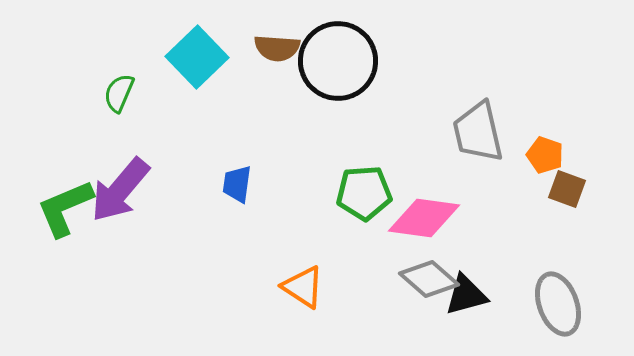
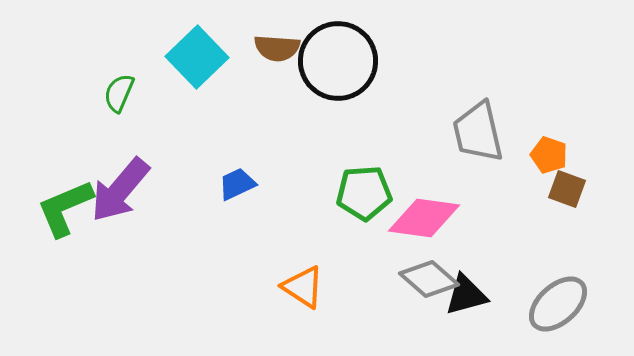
orange pentagon: moved 4 px right
blue trapezoid: rotated 57 degrees clockwise
gray ellipse: rotated 68 degrees clockwise
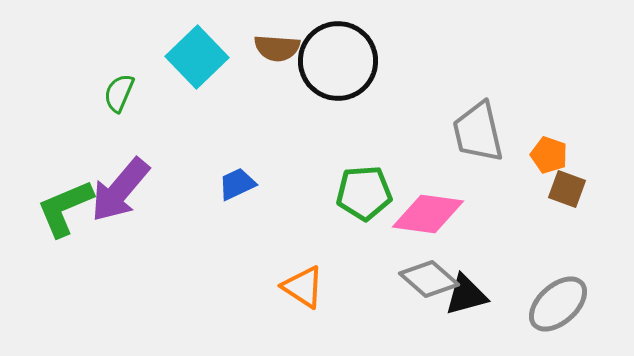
pink diamond: moved 4 px right, 4 px up
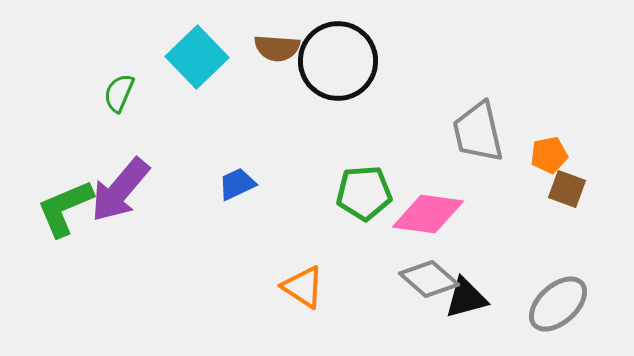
orange pentagon: rotated 30 degrees counterclockwise
black triangle: moved 3 px down
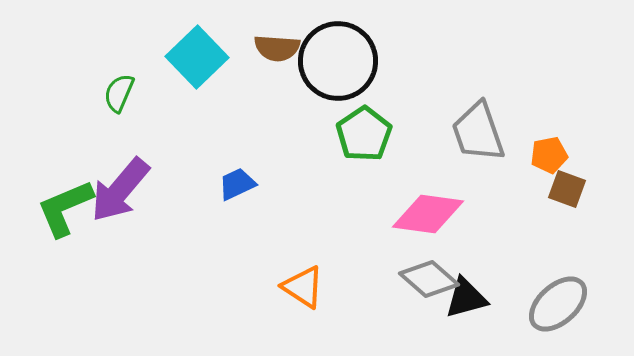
gray trapezoid: rotated 6 degrees counterclockwise
green pentagon: moved 59 px up; rotated 30 degrees counterclockwise
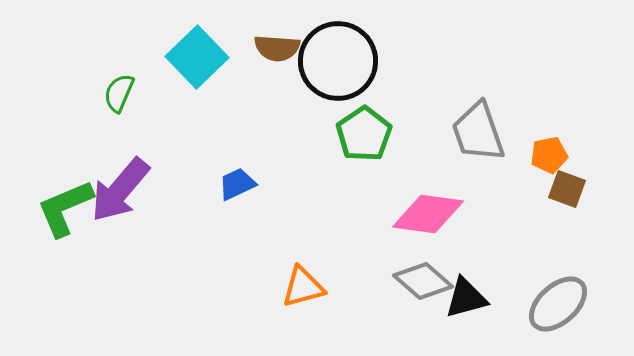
gray diamond: moved 6 px left, 2 px down
orange triangle: rotated 48 degrees counterclockwise
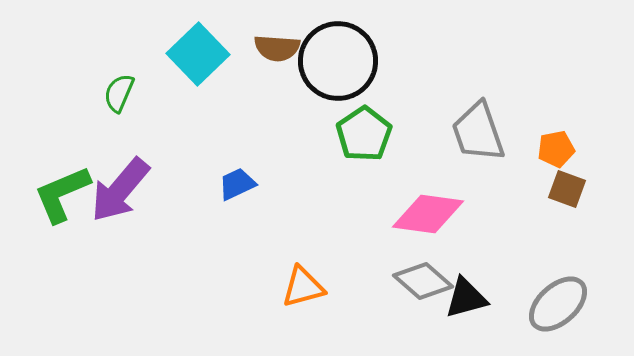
cyan square: moved 1 px right, 3 px up
orange pentagon: moved 7 px right, 6 px up
green L-shape: moved 3 px left, 14 px up
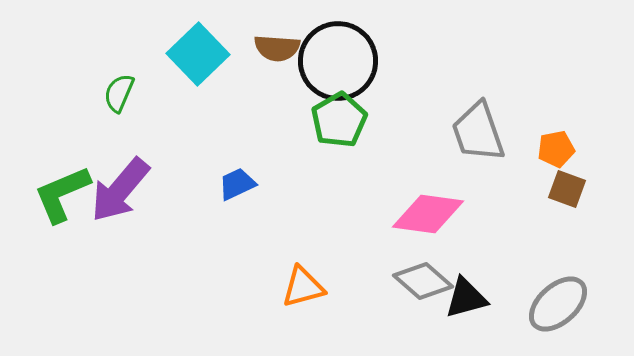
green pentagon: moved 25 px left, 14 px up; rotated 4 degrees clockwise
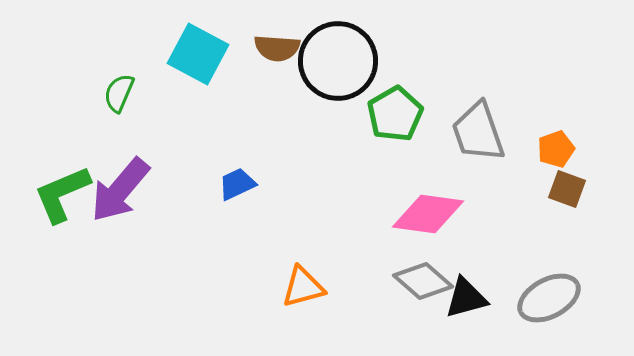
cyan square: rotated 18 degrees counterclockwise
green pentagon: moved 56 px right, 6 px up
orange pentagon: rotated 9 degrees counterclockwise
gray ellipse: moved 9 px left, 6 px up; rotated 14 degrees clockwise
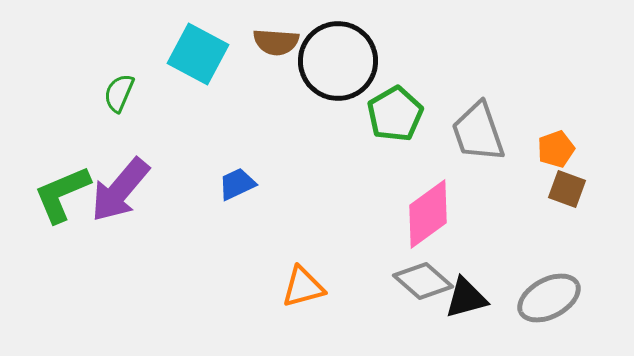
brown semicircle: moved 1 px left, 6 px up
pink diamond: rotated 44 degrees counterclockwise
